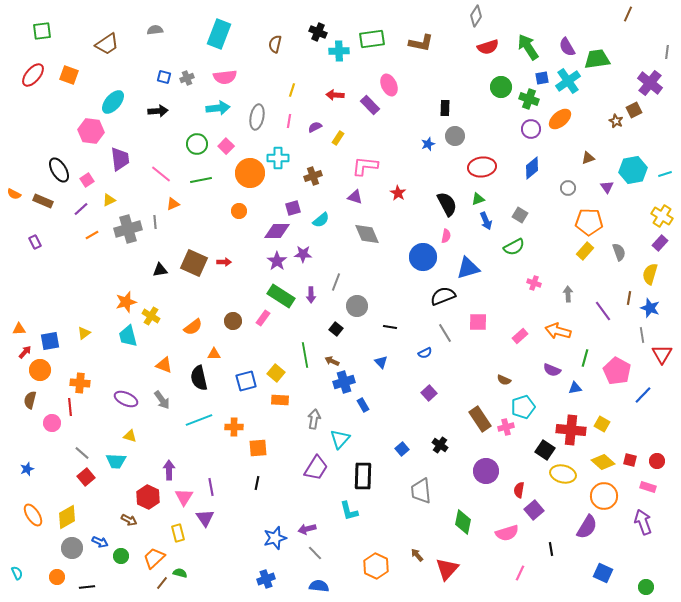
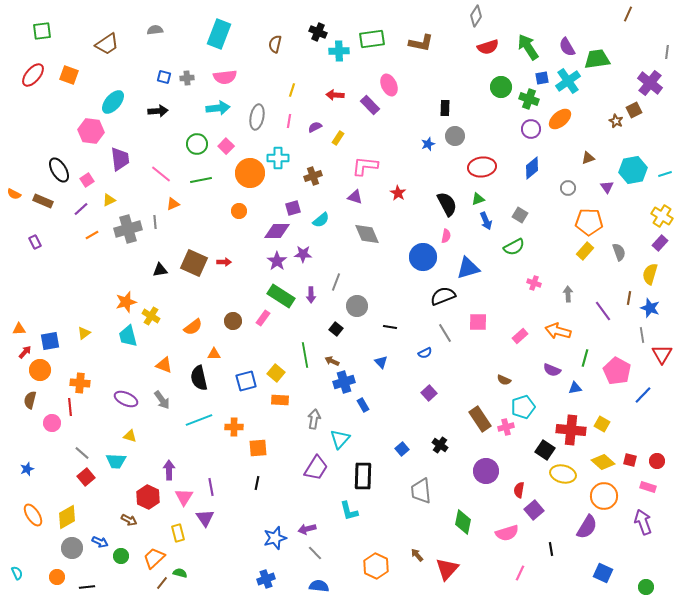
gray cross at (187, 78): rotated 16 degrees clockwise
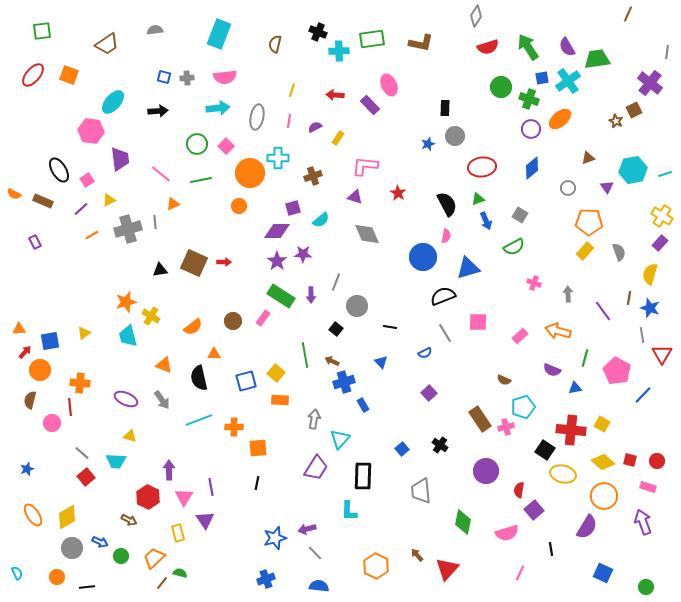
orange circle at (239, 211): moved 5 px up
cyan L-shape at (349, 511): rotated 15 degrees clockwise
purple triangle at (205, 518): moved 2 px down
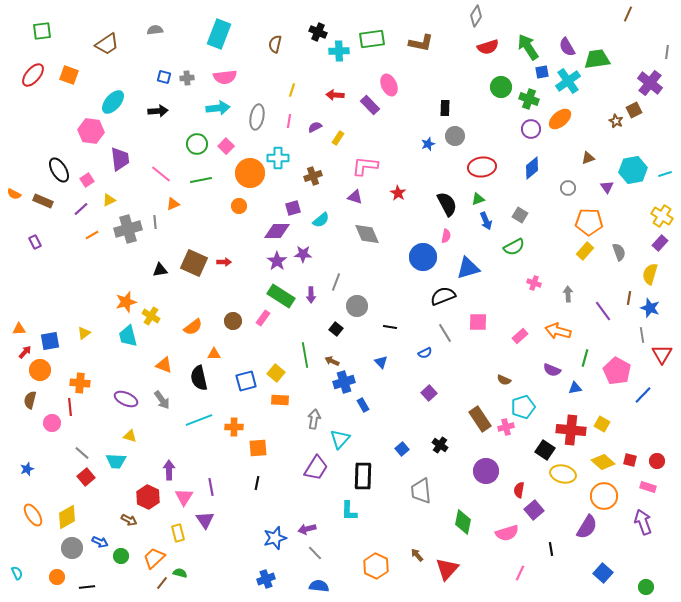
blue square at (542, 78): moved 6 px up
blue square at (603, 573): rotated 18 degrees clockwise
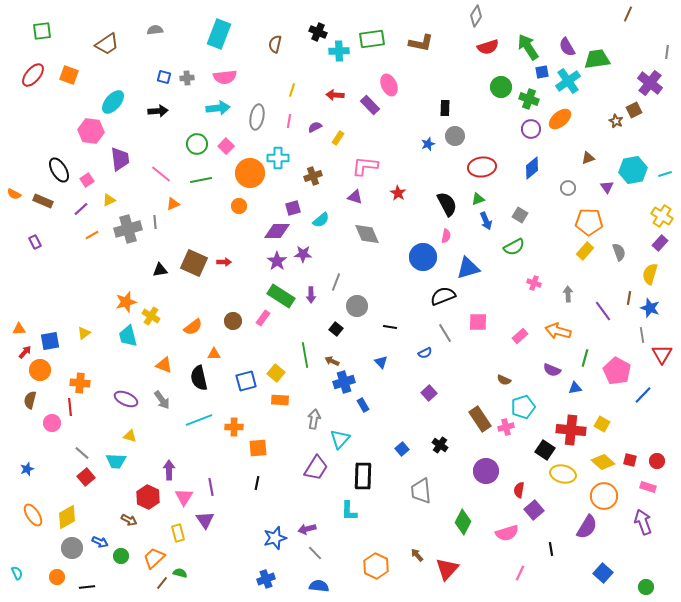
green diamond at (463, 522): rotated 15 degrees clockwise
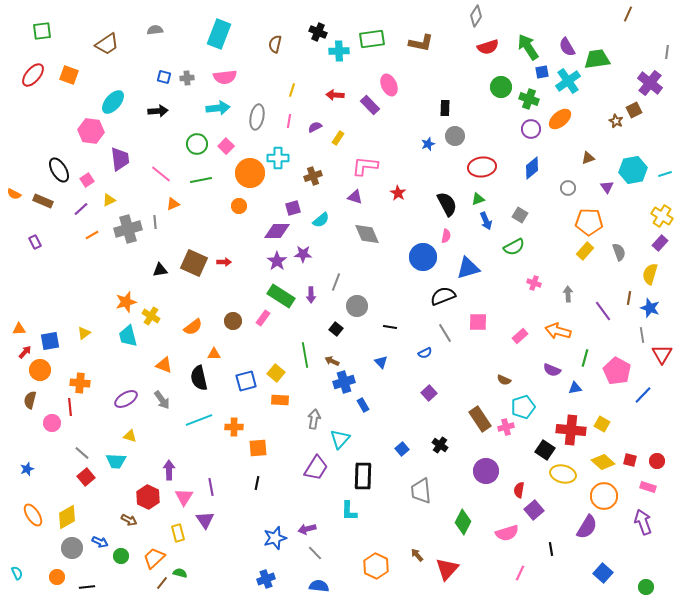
purple ellipse at (126, 399): rotated 55 degrees counterclockwise
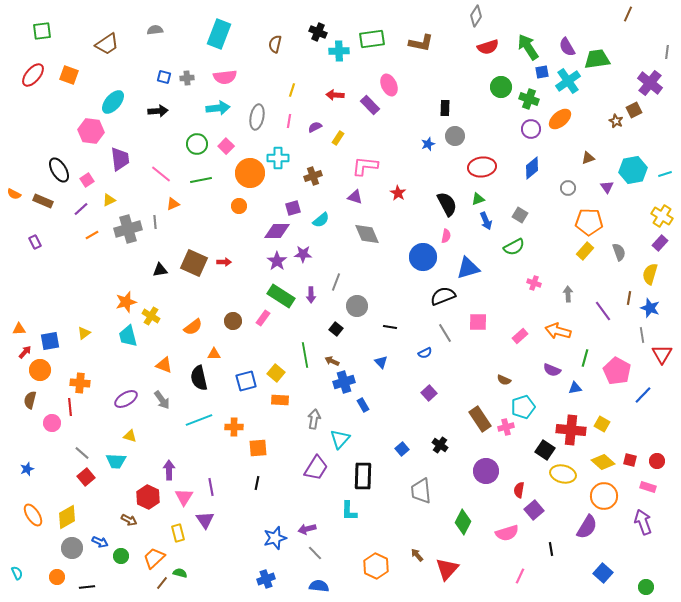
pink line at (520, 573): moved 3 px down
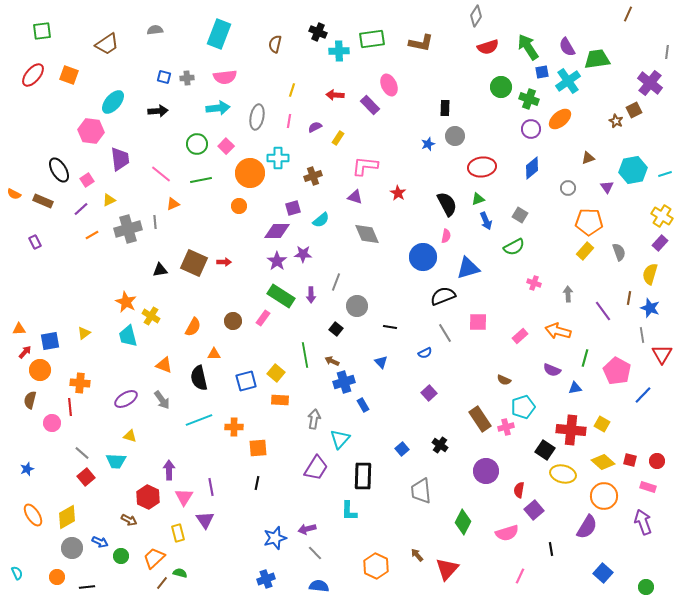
orange star at (126, 302): rotated 30 degrees counterclockwise
orange semicircle at (193, 327): rotated 24 degrees counterclockwise
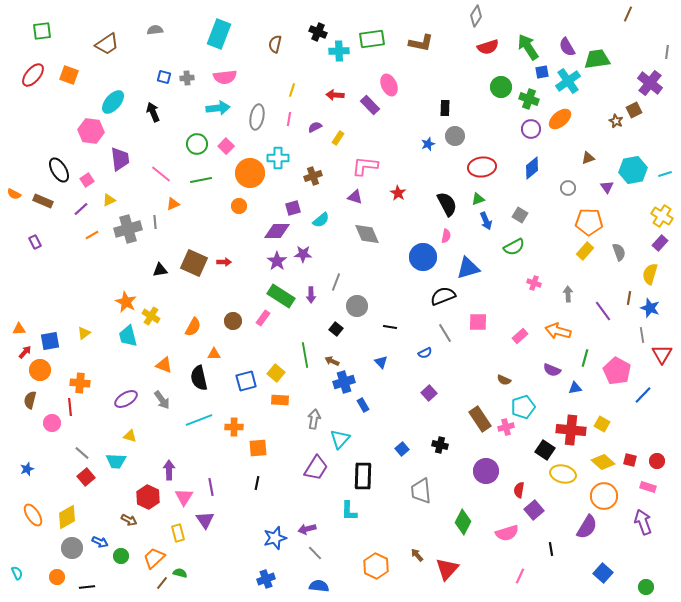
black arrow at (158, 111): moved 5 px left, 1 px down; rotated 108 degrees counterclockwise
pink line at (289, 121): moved 2 px up
black cross at (440, 445): rotated 21 degrees counterclockwise
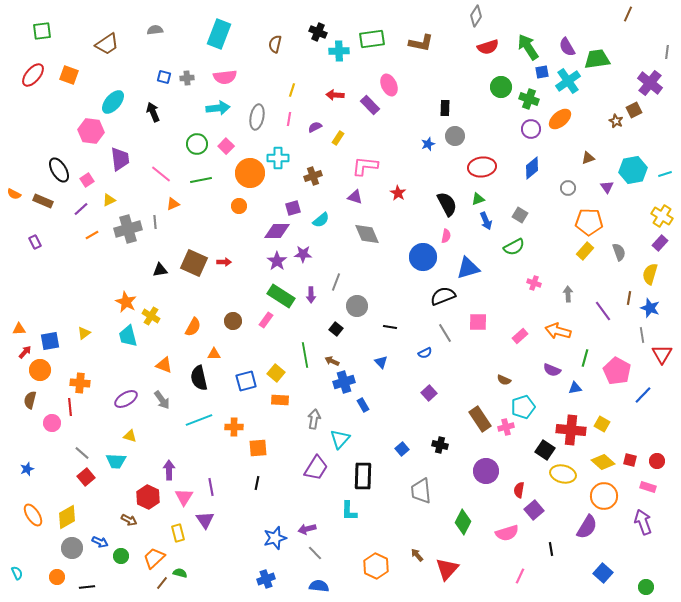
pink rectangle at (263, 318): moved 3 px right, 2 px down
